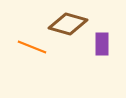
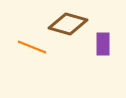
purple rectangle: moved 1 px right
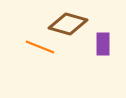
orange line: moved 8 px right
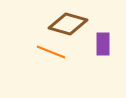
orange line: moved 11 px right, 5 px down
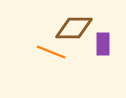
brown diamond: moved 6 px right, 4 px down; rotated 15 degrees counterclockwise
